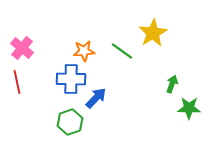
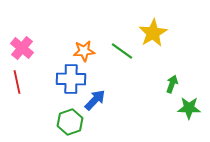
blue arrow: moved 1 px left, 2 px down
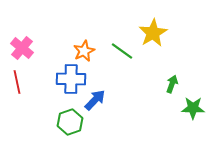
orange star: rotated 20 degrees counterclockwise
green star: moved 4 px right
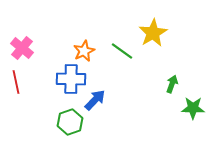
red line: moved 1 px left
